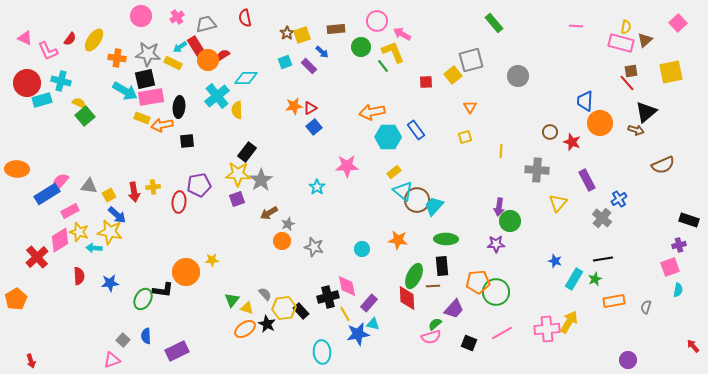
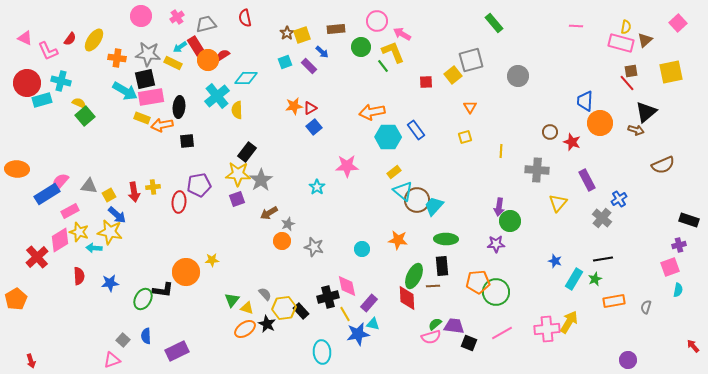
purple trapezoid at (454, 309): moved 17 px down; rotated 125 degrees counterclockwise
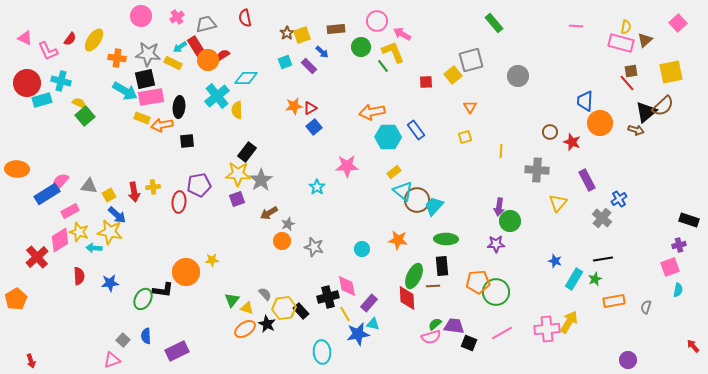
brown semicircle at (663, 165): moved 59 px up; rotated 20 degrees counterclockwise
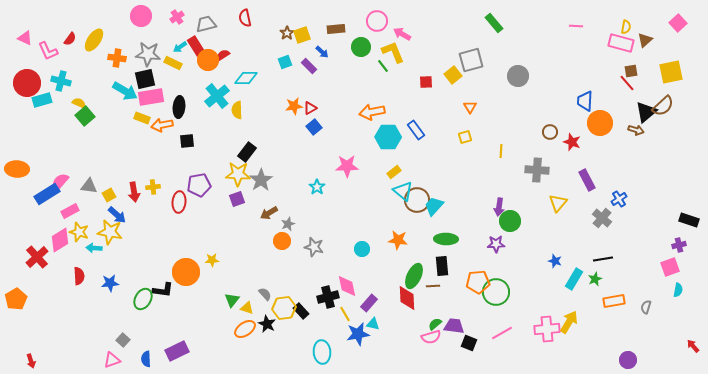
blue semicircle at (146, 336): moved 23 px down
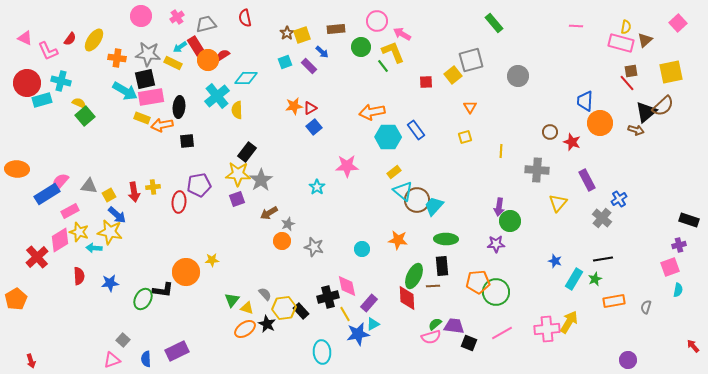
cyan triangle at (373, 324): rotated 40 degrees counterclockwise
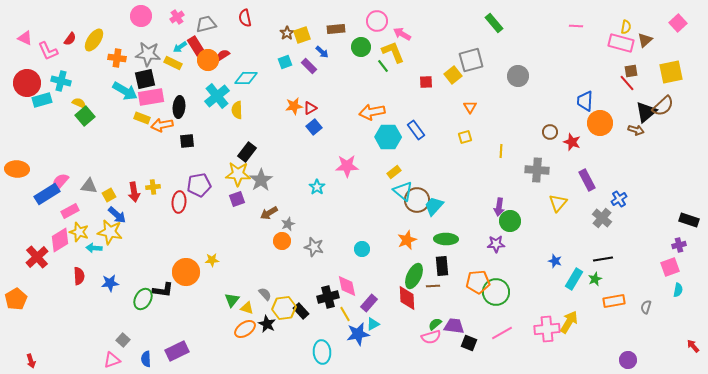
orange star at (398, 240): moved 9 px right; rotated 30 degrees counterclockwise
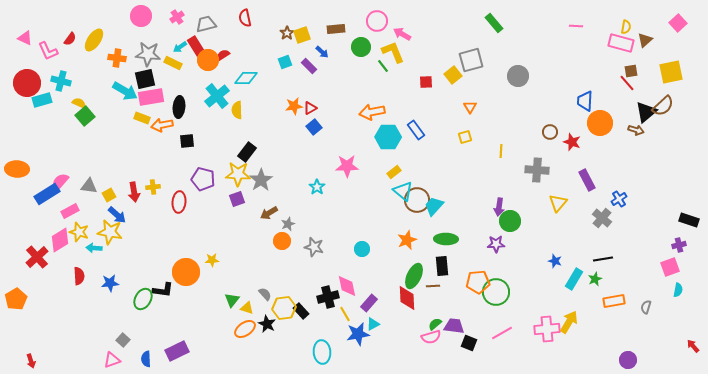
purple pentagon at (199, 185): moved 4 px right, 6 px up; rotated 25 degrees clockwise
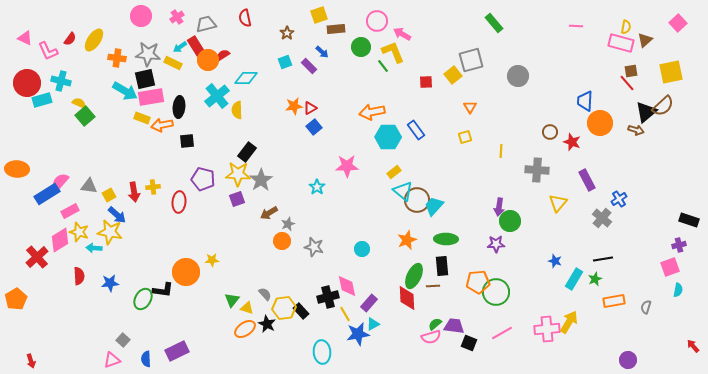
yellow square at (302, 35): moved 17 px right, 20 px up
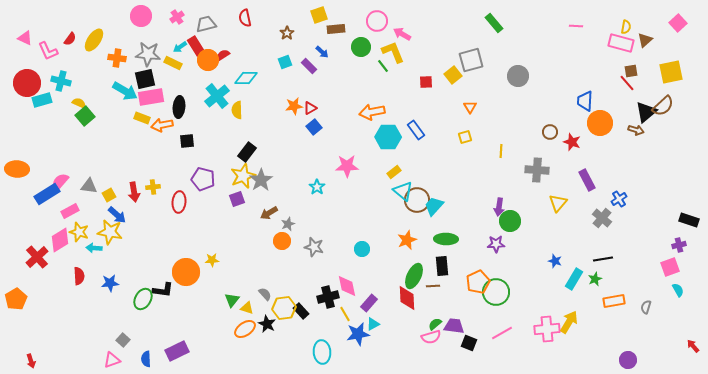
yellow star at (238, 174): moved 5 px right, 2 px down; rotated 25 degrees counterclockwise
orange pentagon at (478, 282): rotated 20 degrees counterclockwise
cyan semicircle at (678, 290): rotated 40 degrees counterclockwise
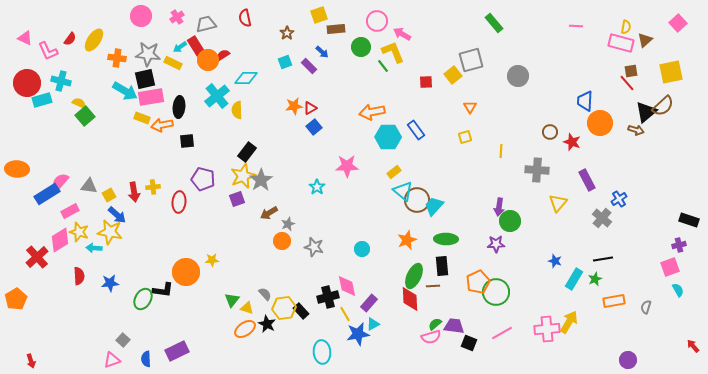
red diamond at (407, 298): moved 3 px right, 1 px down
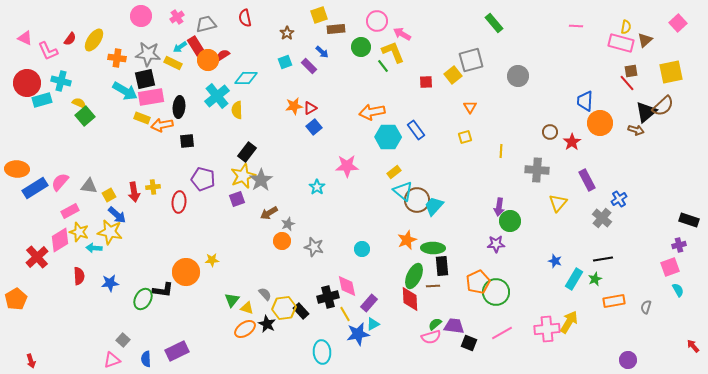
red star at (572, 142): rotated 18 degrees clockwise
blue rectangle at (47, 194): moved 12 px left, 6 px up
green ellipse at (446, 239): moved 13 px left, 9 px down
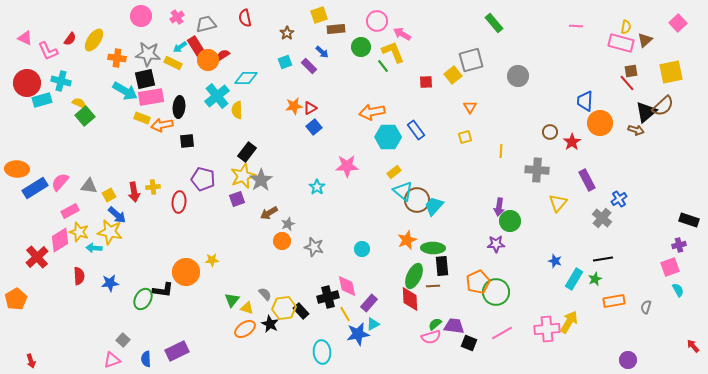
black star at (267, 324): moved 3 px right
